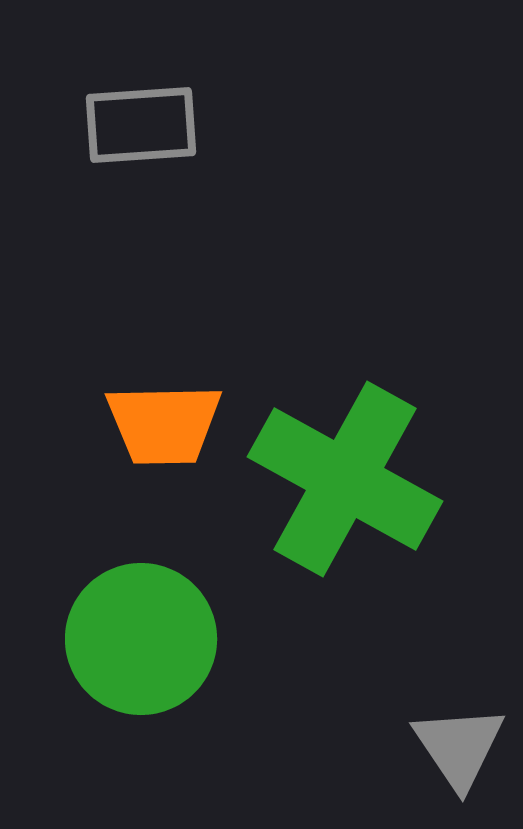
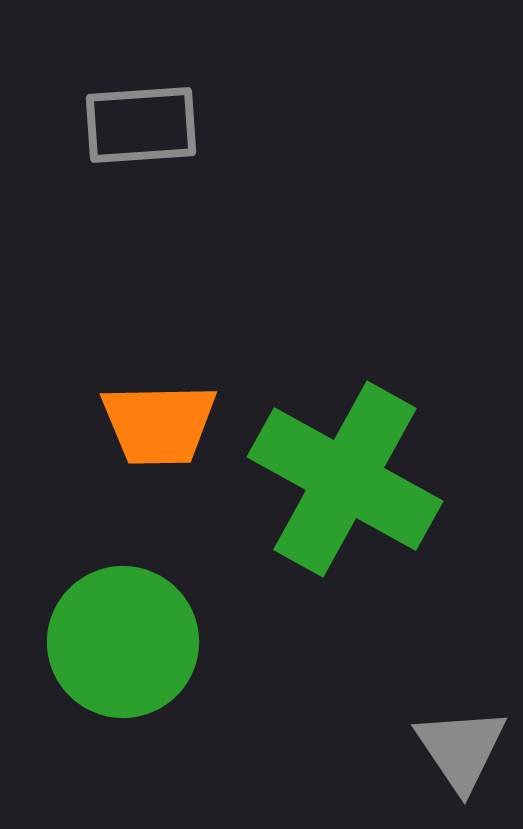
orange trapezoid: moved 5 px left
green circle: moved 18 px left, 3 px down
gray triangle: moved 2 px right, 2 px down
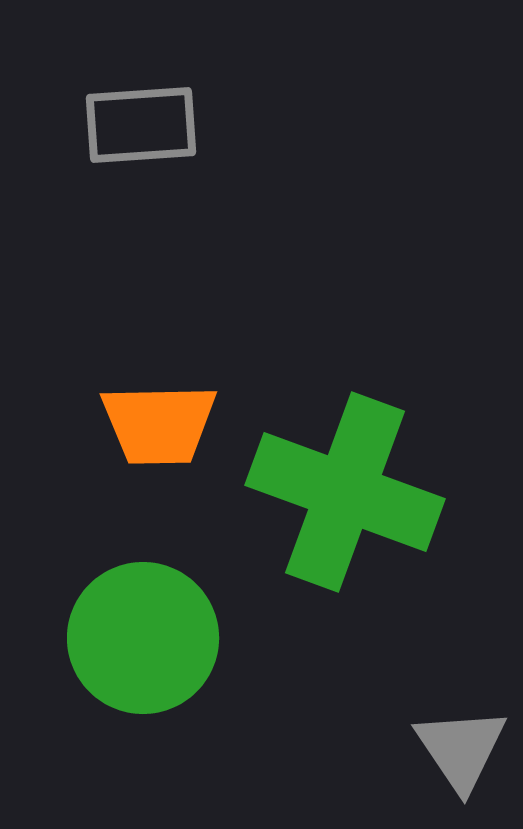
green cross: moved 13 px down; rotated 9 degrees counterclockwise
green circle: moved 20 px right, 4 px up
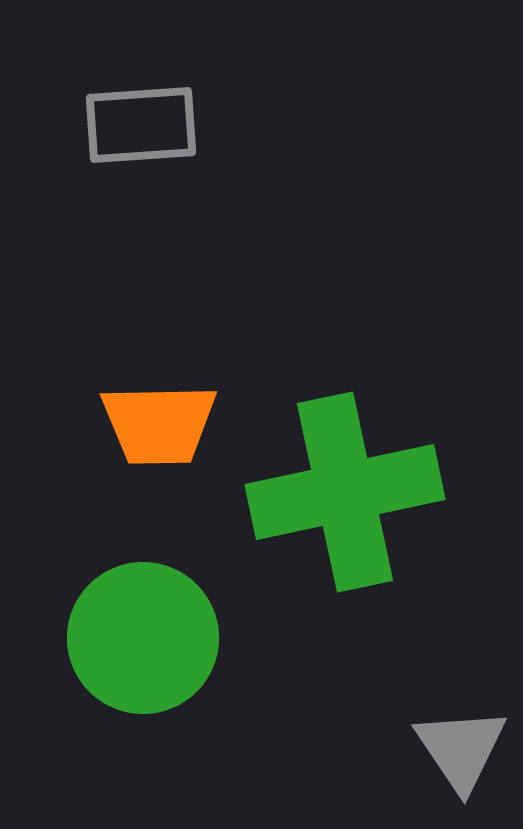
green cross: rotated 32 degrees counterclockwise
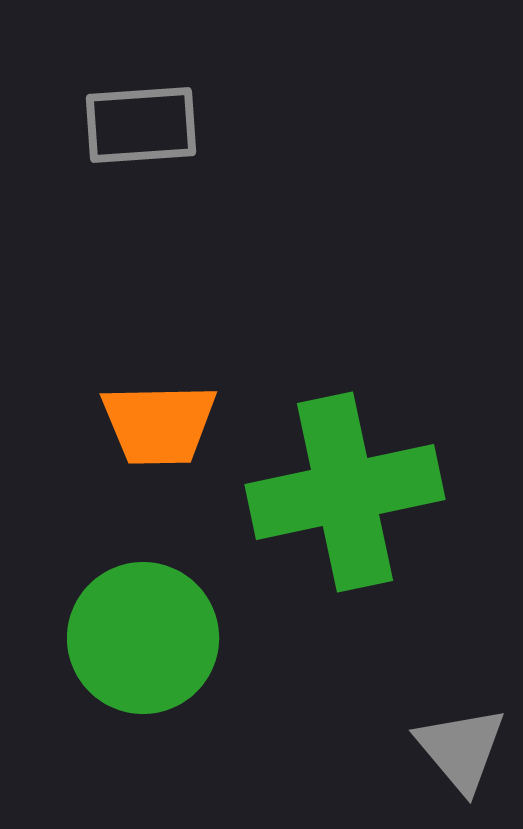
gray triangle: rotated 6 degrees counterclockwise
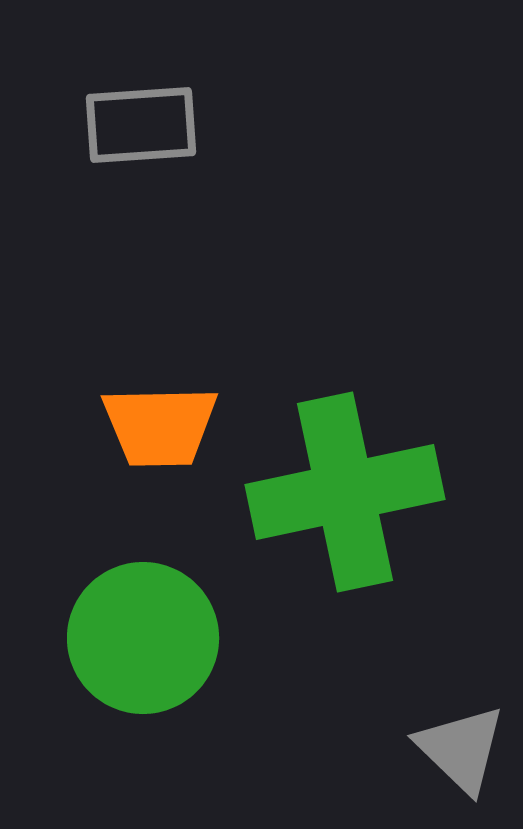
orange trapezoid: moved 1 px right, 2 px down
gray triangle: rotated 6 degrees counterclockwise
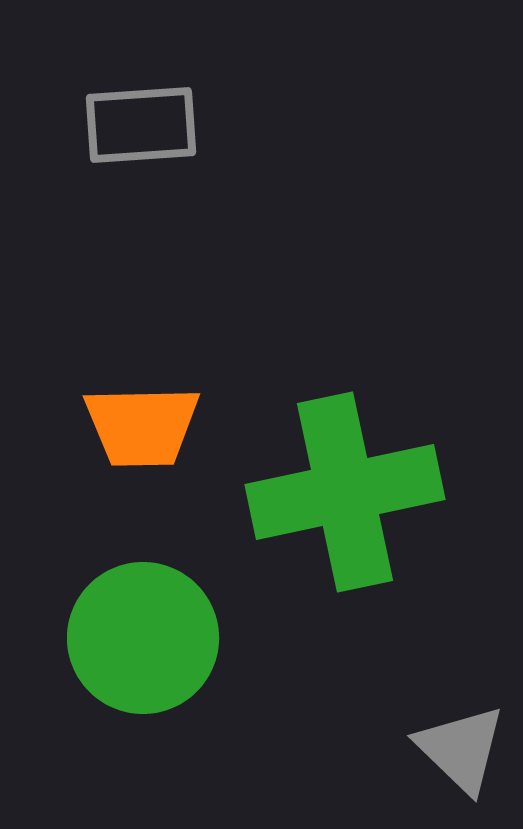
orange trapezoid: moved 18 px left
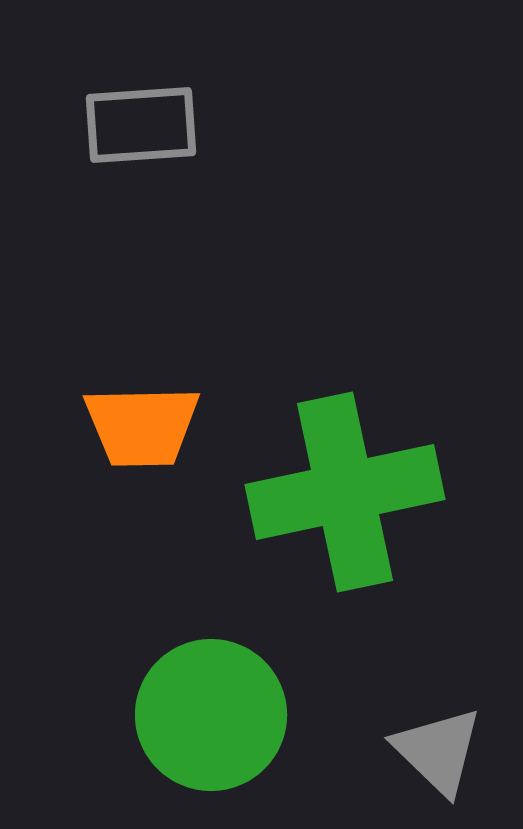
green circle: moved 68 px right, 77 px down
gray triangle: moved 23 px left, 2 px down
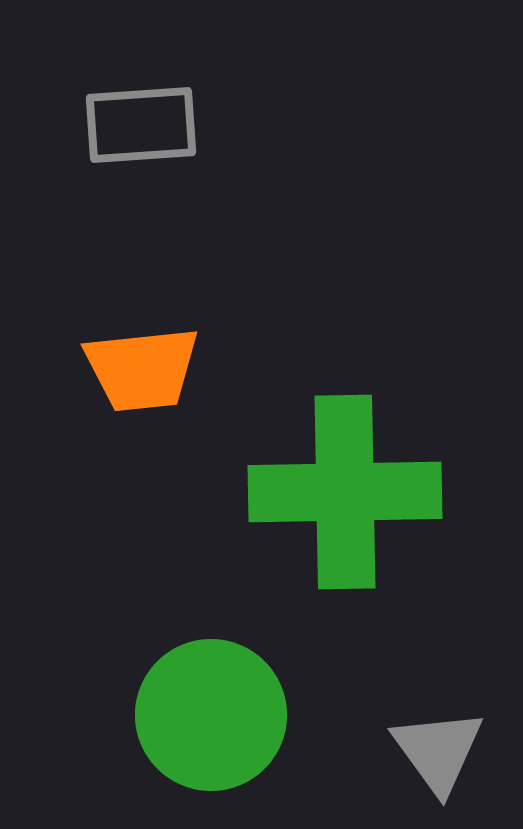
orange trapezoid: moved 57 px up; rotated 5 degrees counterclockwise
green cross: rotated 11 degrees clockwise
gray triangle: rotated 10 degrees clockwise
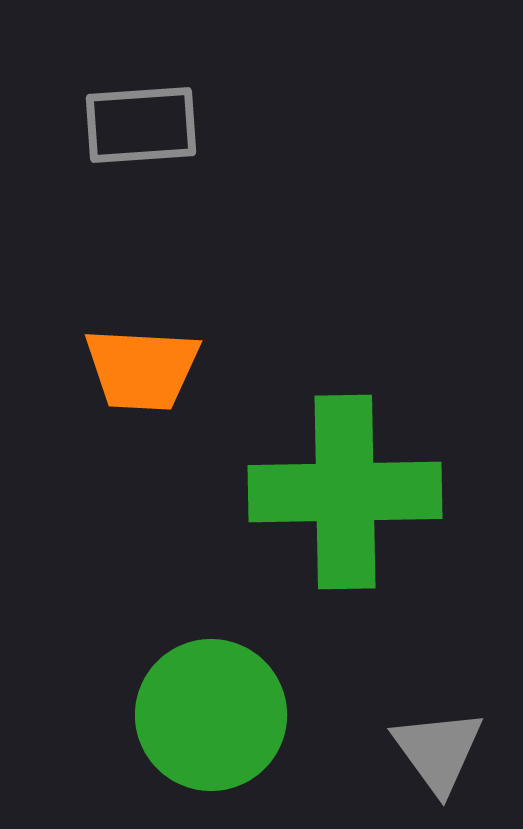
orange trapezoid: rotated 9 degrees clockwise
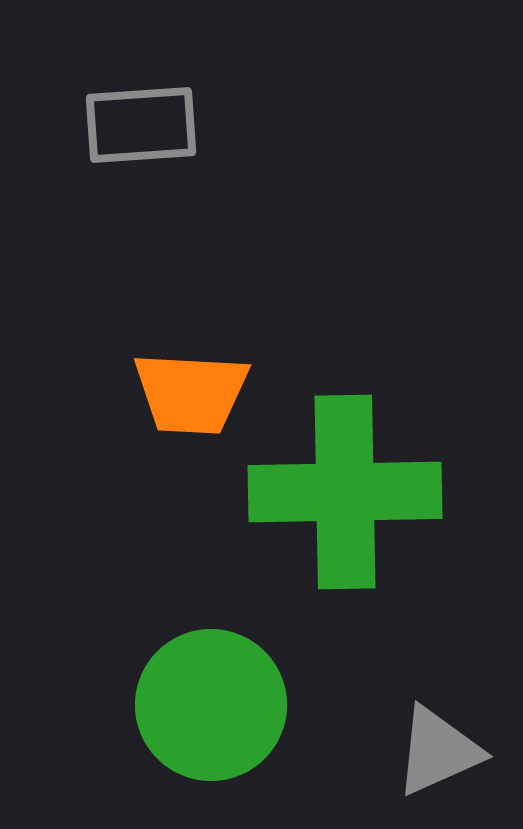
orange trapezoid: moved 49 px right, 24 px down
green circle: moved 10 px up
gray triangle: rotated 42 degrees clockwise
